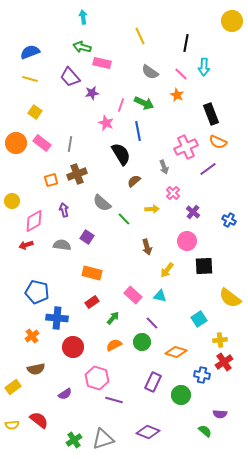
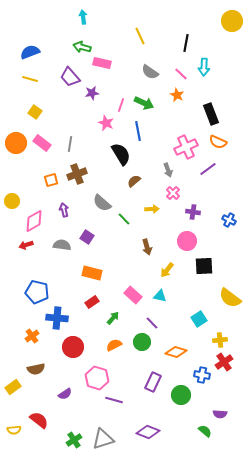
gray arrow at (164, 167): moved 4 px right, 3 px down
purple cross at (193, 212): rotated 32 degrees counterclockwise
yellow semicircle at (12, 425): moved 2 px right, 5 px down
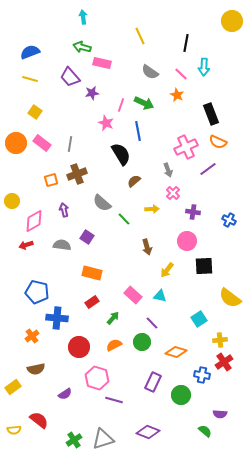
red circle at (73, 347): moved 6 px right
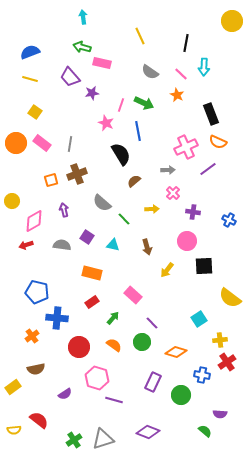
gray arrow at (168, 170): rotated 72 degrees counterclockwise
cyan triangle at (160, 296): moved 47 px left, 51 px up
orange semicircle at (114, 345): rotated 63 degrees clockwise
red cross at (224, 362): moved 3 px right
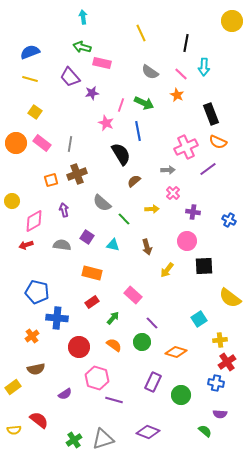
yellow line at (140, 36): moved 1 px right, 3 px up
blue cross at (202, 375): moved 14 px right, 8 px down
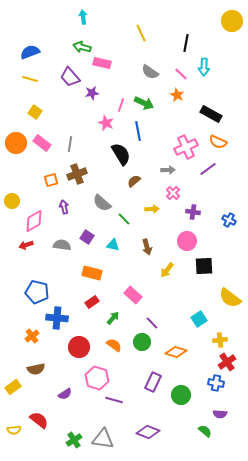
black rectangle at (211, 114): rotated 40 degrees counterclockwise
purple arrow at (64, 210): moved 3 px up
gray triangle at (103, 439): rotated 25 degrees clockwise
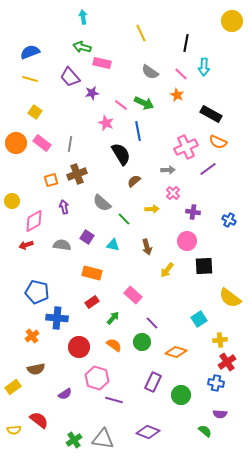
pink line at (121, 105): rotated 72 degrees counterclockwise
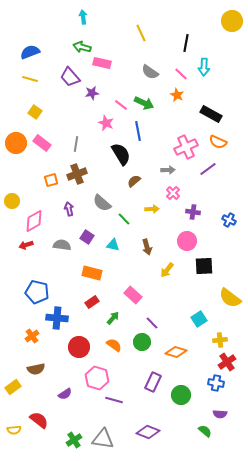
gray line at (70, 144): moved 6 px right
purple arrow at (64, 207): moved 5 px right, 2 px down
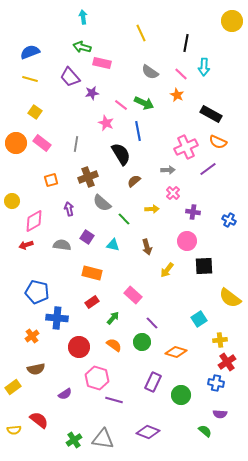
brown cross at (77, 174): moved 11 px right, 3 px down
